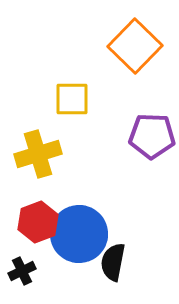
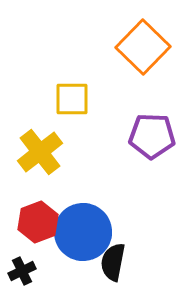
orange square: moved 8 px right, 1 px down
yellow cross: moved 2 px right, 2 px up; rotated 21 degrees counterclockwise
blue circle: moved 4 px right, 2 px up
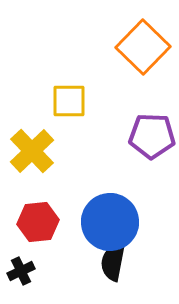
yellow square: moved 3 px left, 2 px down
yellow cross: moved 8 px left, 1 px up; rotated 6 degrees counterclockwise
red hexagon: rotated 15 degrees clockwise
blue circle: moved 27 px right, 10 px up
black cross: moved 1 px left
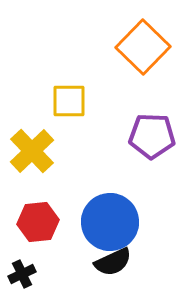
black semicircle: rotated 126 degrees counterclockwise
black cross: moved 1 px right, 3 px down
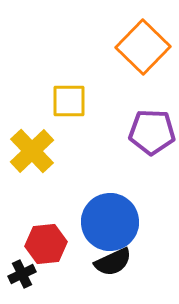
purple pentagon: moved 4 px up
red hexagon: moved 8 px right, 22 px down
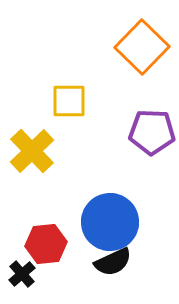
orange square: moved 1 px left
black cross: rotated 16 degrees counterclockwise
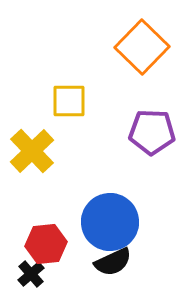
black cross: moved 9 px right
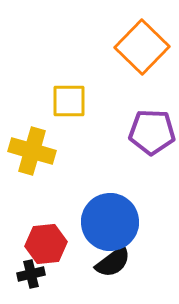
yellow cross: rotated 30 degrees counterclockwise
black semicircle: rotated 12 degrees counterclockwise
black cross: rotated 28 degrees clockwise
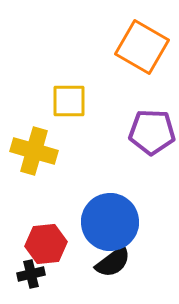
orange square: rotated 14 degrees counterclockwise
yellow cross: moved 2 px right
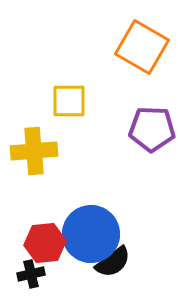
purple pentagon: moved 3 px up
yellow cross: rotated 21 degrees counterclockwise
blue circle: moved 19 px left, 12 px down
red hexagon: moved 1 px left, 1 px up
